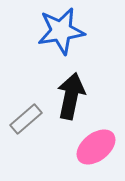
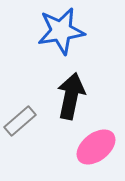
gray rectangle: moved 6 px left, 2 px down
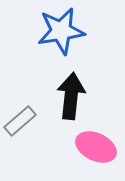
black arrow: rotated 6 degrees counterclockwise
pink ellipse: rotated 63 degrees clockwise
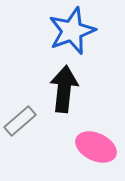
blue star: moved 11 px right; rotated 12 degrees counterclockwise
black arrow: moved 7 px left, 7 px up
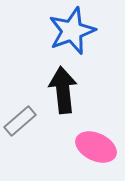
black arrow: moved 1 px left, 1 px down; rotated 12 degrees counterclockwise
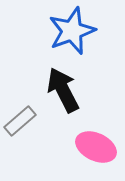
black arrow: rotated 21 degrees counterclockwise
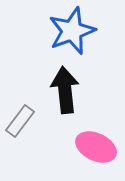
black arrow: moved 2 px right; rotated 21 degrees clockwise
gray rectangle: rotated 12 degrees counterclockwise
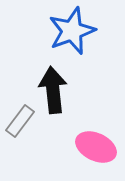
black arrow: moved 12 px left
